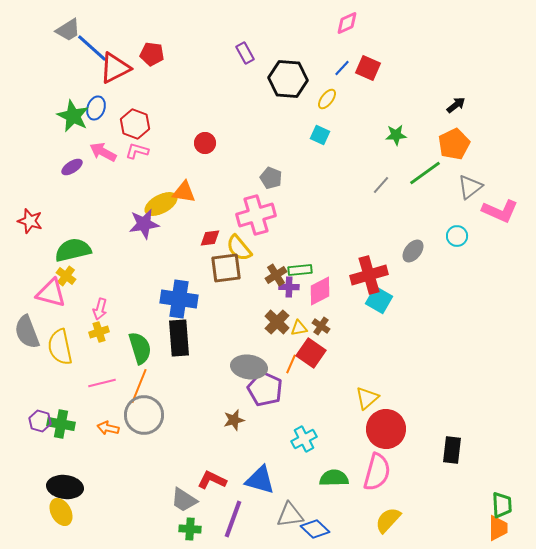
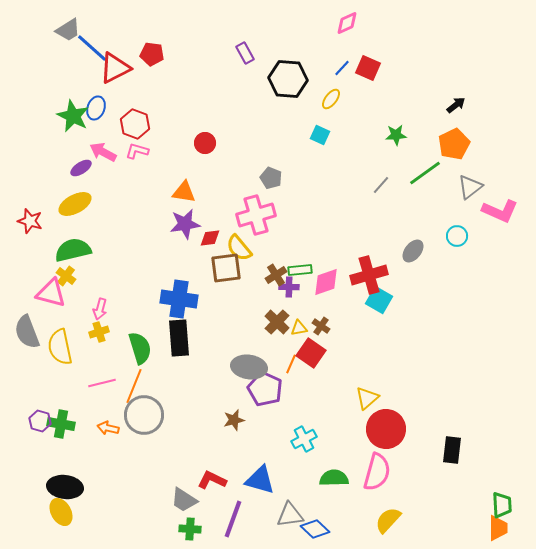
yellow ellipse at (327, 99): moved 4 px right
purple ellipse at (72, 167): moved 9 px right, 1 px down
yellow ellipse at (161, 204): moved 86 px left
purple star at (144, 224): moved 41 px right
pink diamond at (320, 291): moved 6 px right, 9 px up; rotated 8 degrees clockwise
orange line at (139, 386): moved 5 px left
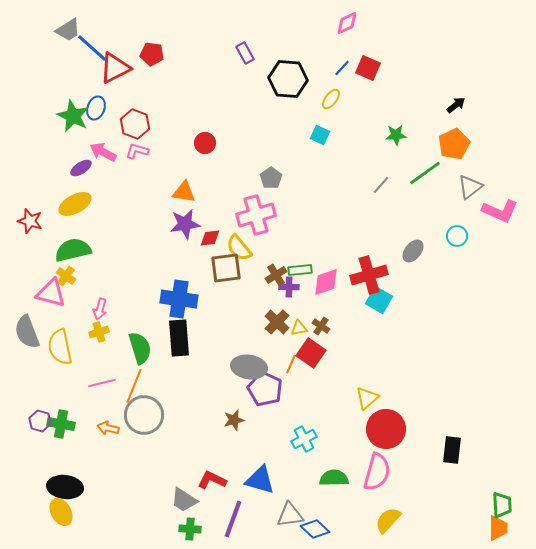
gray pentagon at (271, 178): rotated 15 degrees clockwise
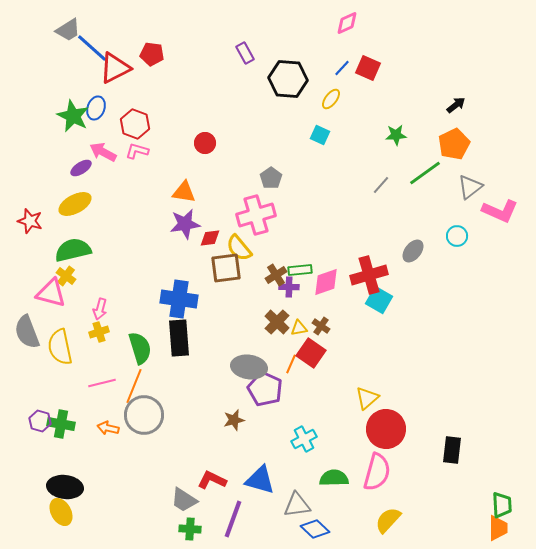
gray triangle at (290, 515): moved 7 px right, 10 px up
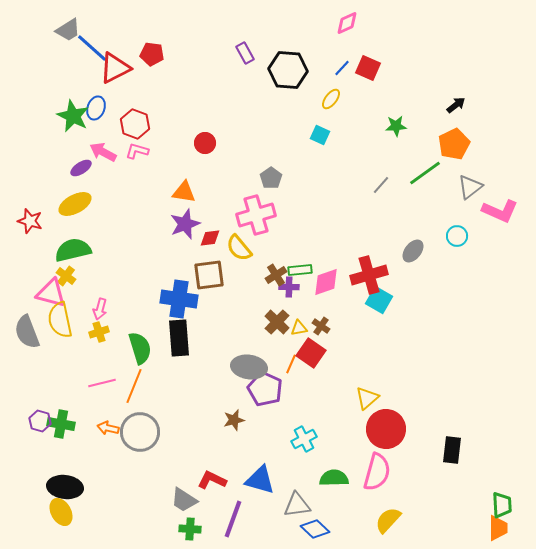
black hexagon at (288, 79): moved 9 px up
green star at (396, 135): moved 9 px up
purple star at (185, 224): rotated 12 degrees counterclockwise
brown square at (226, 268): moved 17 px left, 7 px down
yellow semicircle at (60, 347): moved 27 px up
gray circle at (144, 415): moved 4 px left, 17 px down
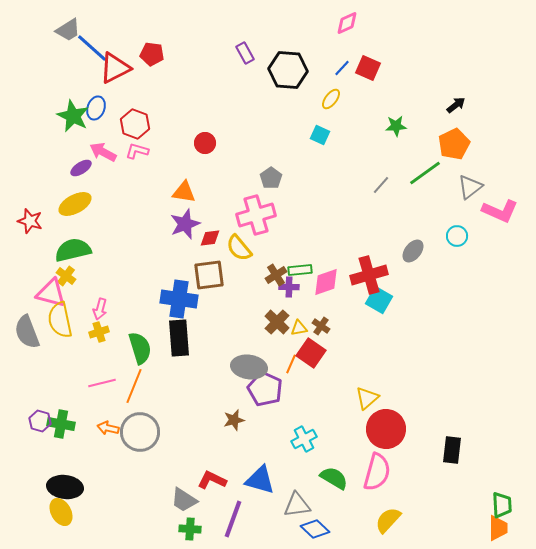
green semicircle at (334, 478): rotated 32 degrees clockwise
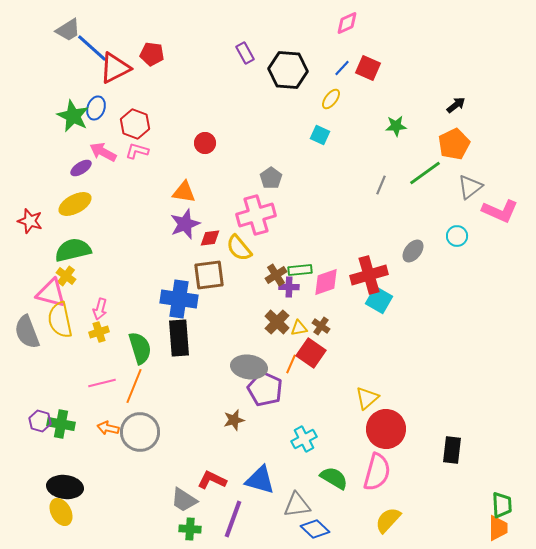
gray line at (381, 185): rotated 18 degrees counterclockwise
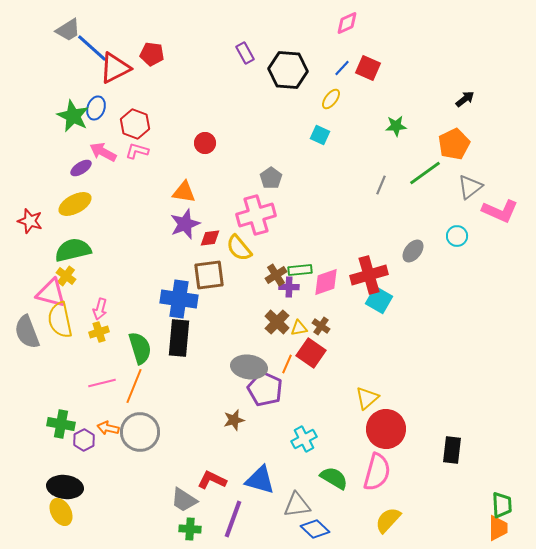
black arrow at (456, 105): moved 9 px right, 6 px up
black rectangle at (179, 338): rotated 9 degrees clockwise
orange line at (291, 364): moved 4 px left
purple hexagon at (40, 421): moved 44 px right, 19 px down; rotated 15 degrees clockwise
